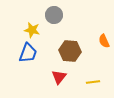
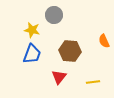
blue trapezoid: moved 4 px right, 1 px down
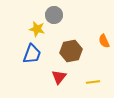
yellow star: moved 5 px right, 1 px up
brown hexagon: moved 1 px right; rotated 15 degrees counterclockwise
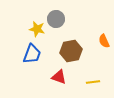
gray circle: moved 2 px right, 4 px down
red triangle: rotated 49 degrees counterclockwise
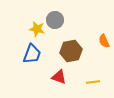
gray circle: moved 1 px left, 1 px down
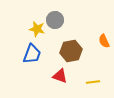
red triangle: moved 1 px right, 1 px up
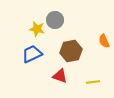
blue trapezoid: rotated 135 degrees counterclockwise
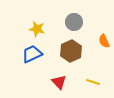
gray circle: moved 19 px right, 2 px down
brown hexagon: rotated 15 degrees counterclockwise
red triangle: moved 1 px left, 6 px down; rotated 28 degrees clockwise
yellow line: rotated 24 degrees clockwise
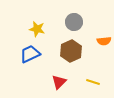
orange semicircle: rotated 72 degrees counterclockwise
blue trapezoid: moved 2 px left
red triangle: rotated 28 degrees clockwise
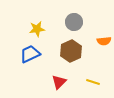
yellow star: rotated 21 degrees counterclockwise
